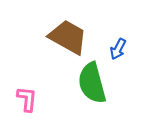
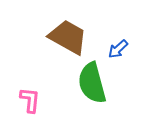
blue arrow: rotated 20 degrees clockwise
pink L-shape: moved 3 px right, 1 px down
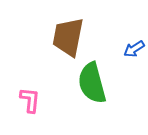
brown trapezoid: rotated 108 degrees counterclockwise
blue arrow: moved 16 px right; rotated 10 degrees clockwise
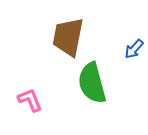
blue arrow: rotated 15 degrees counterclockwise
pink L-shape: rotated 28 degrees counterclockwise
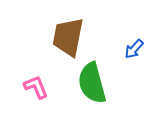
pink L-shape: moved 6 px right, 13 px up
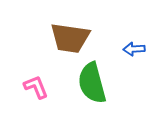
brown trapezoid: moved 2 px right, 1 px down; rotated 93 degrees counterclockwise
blue arrow: rotated 45 degrees clockwise
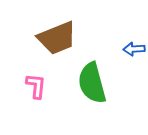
brown trapezoid: moved 13 px left; rotated 30 degrees counterclockwise
pink L-shape: moved 1 px up; rotated 28 degrees clockwise
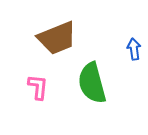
blue arrow: rotated 85 degrees clockwise
pink L-shape: moved 2 px right, 1 px down
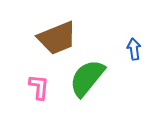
green semicircle: moved 5 px left, 5 px up; rotated 54 degrees clockwise
pink L-shape: moved 1 px right
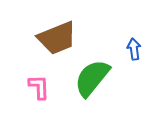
green semicircle: moved 5 px right
pink L-shape: rotated 8 degrees counterclockwise
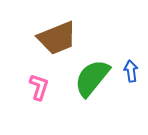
blue arrow: moved 3 px left, 22 px down
pink L-shape: rotated 20 degrees clockwise
